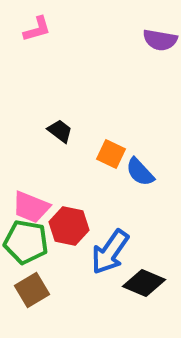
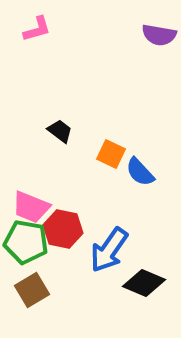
purple semicircle: moved 1 px left, 5 px up
red hexagon: moved 6 px left, 3 px down
blue arrow: moved 1 px left, 2 px up
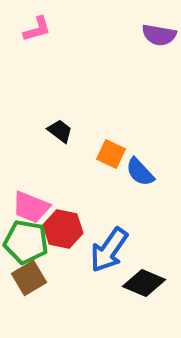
brown square: moved 3 px left, 12 px up
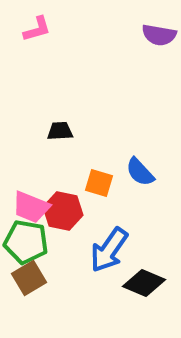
black trapezoid: rotated 40 degrees counterclockwise
orange square: moved 12 px left, 29 px down; rotated 8 degrees counterclockwise
red hexagon: moved 18 px up
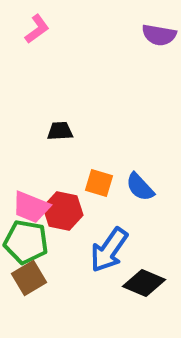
pink L-shape: rotated 20 degrees counterclockwise
blue semicircle: moved 15 px down
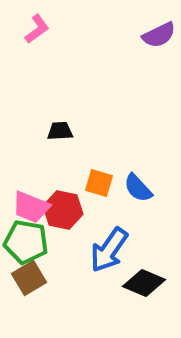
purple semicircle: rotated 36 degrees counterclockwise
blue semicircle: moved 2 px left, 1 px down
red hexagon: moved 1 px up
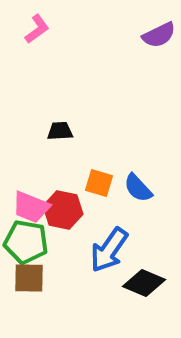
brown square: rotated 32 degrees clockwise
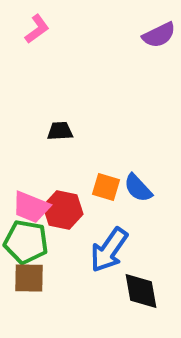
orange square: moved 7 px right, 4 px down
black diamond: moved 3 px left, 8 px down; rotated 57 degrees clockwise
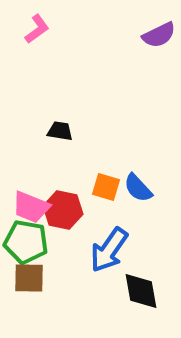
black trapezoid: rotated 12 degrees clockwise
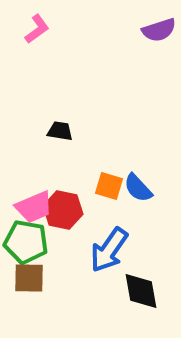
purple semicircle: moved 5 px up; rotated 8 degrees clockwise
orange square: moved 3 px right, 1 px up
pink trapezoid: moved 3 px right; rotated 45 degrees counterclockwise
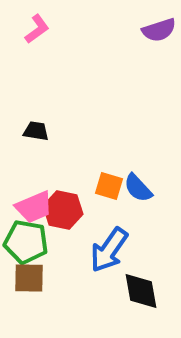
black trapezoid: moved 24 px left
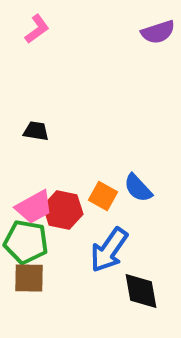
purple semicircle: moved 1 px left, 2 px down
orange square: moved 6 px left, 10 px down; rotated 12 degrees clockwise
pink trapezoid: rotated 6 degrees counterclockwise
